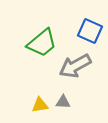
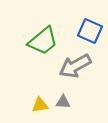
green trapezoid: moved 1 px right, 2 px up
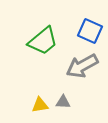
gray arrow: moved 7 px right
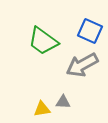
green trapezoid: rotated 76 degrees clockwise
gray arrow: moved 1 px up
yellow triangle: moved 2 px right, 4 px down
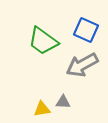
blue square: moved 4 px left, 1 px up
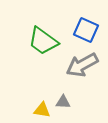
yellow triangle: moved 1 px down; rotated 18 degrees clockwise
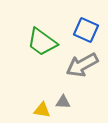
green trapezoid: moved 1 px left, 1 px down
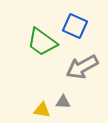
blue square: moved 11 px left, 4 px up
gray arrow: moved 2 px down
